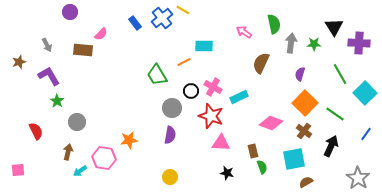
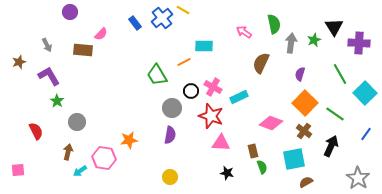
green star at (314, 44): moved 4 px up; rotated 24 degrees counterclockwise
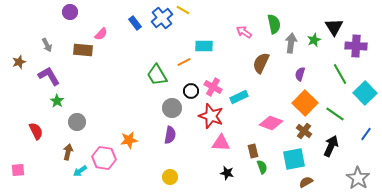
purple cross at (359, 43): moved 3 px left, 3 px down
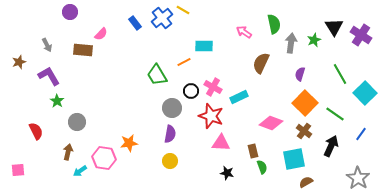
purple cross at (356, 46): moved 5 px right, 11 px up; rotated 30 degrees clockwise
blue line at (366, 134): moved 5 px left
purple semicircle at (170, 135): moved 1 px up
orange star at (129, 140): moved 3 px down
yellow circle at (170, 177): moved 16 px up
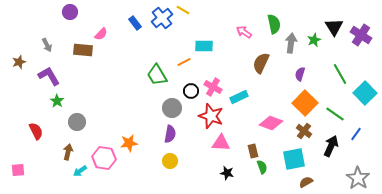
blue line at (361, 134): moved 5 px left
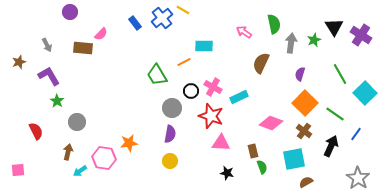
brown rectangle at (83, 50): moved 2 px up
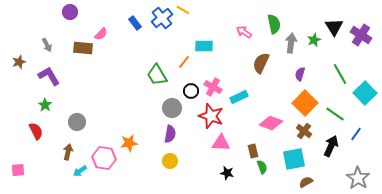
orange line at (184, 62): rotated 24 degrees counterclockwise
green star at (57, 101): moved 12 px left, 4 px down
